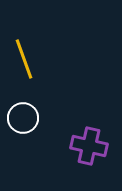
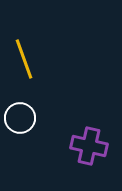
white circle: moved 3 px left
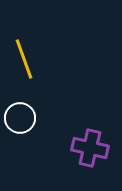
purple cross: moved 1 px right, 2 px down
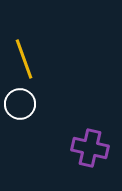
white circle: moved 14 px up
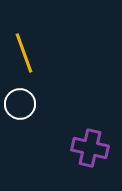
yellow line: moved 6 px up
